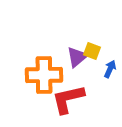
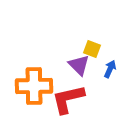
yellow square: moved 2 px up
purple triangle: moved 2 px right, 8 px down; rotated 35 degrees counterclockwise
orange cross: moved 10 px left, 11 px down
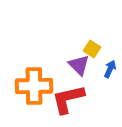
yellow square: rotated 12 degrees clockwise
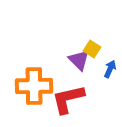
purple triangle: moved 5 px up
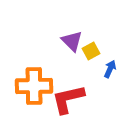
yellow square: moved 1 px left, 2 px down; rotated 30 degrees clockwise
purple triangle: moved 7 px left, 19 px up
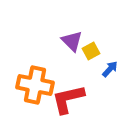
blue arrow: rotated 18 degrees clockwise
orange cross: moved 1 px right, 1 px up; rotated 12 degrees clockwise
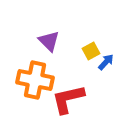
purple triangle: moved 23 px left
blue arrow: moved 4 px left, 7 px up
orange cross: moved 5 px up
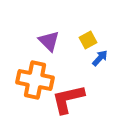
yellow square: moved 3 px left, 11 px up
blue arrow: moved 6 px left, 4 px up
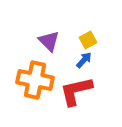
blue arrow: moved 16 px left, 2 px down
red L-shape: moved 8 px right, 8 px up
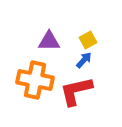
purple triangle: rotated 45 degrees counterclockwise
